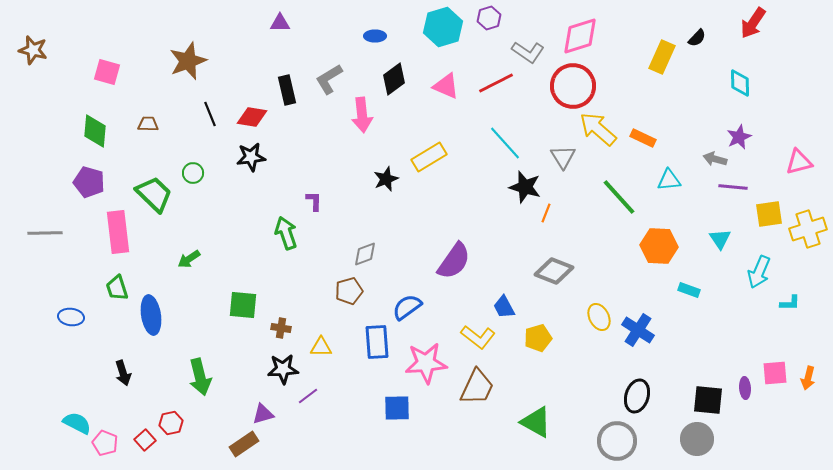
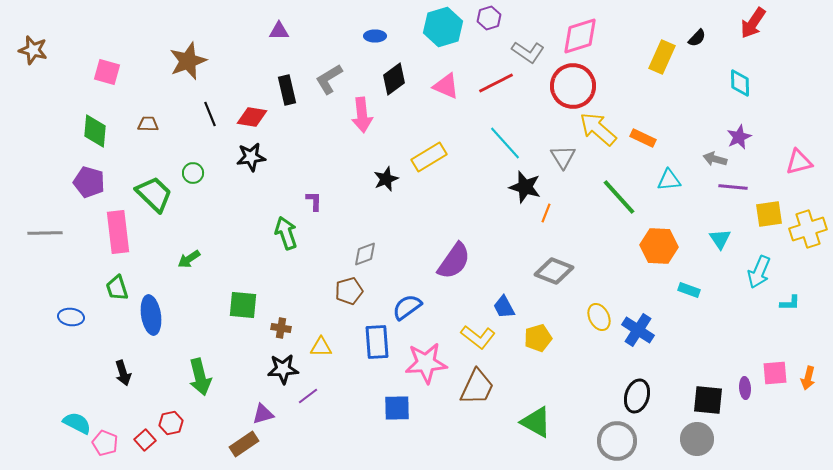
purple triangle at (280, 23): moved 1 px left, 8 px down
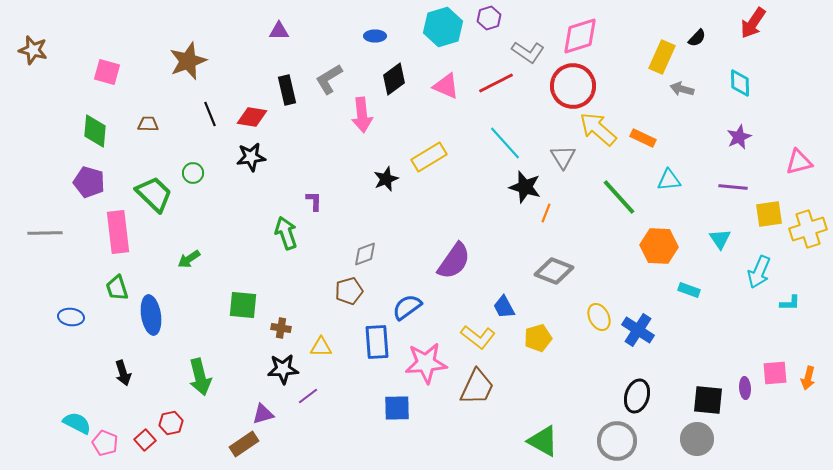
gray arrow at (715, 159): moved 33 px left, 70 px up
green triangle at (536, 422): moved 7 px right, 19 px down
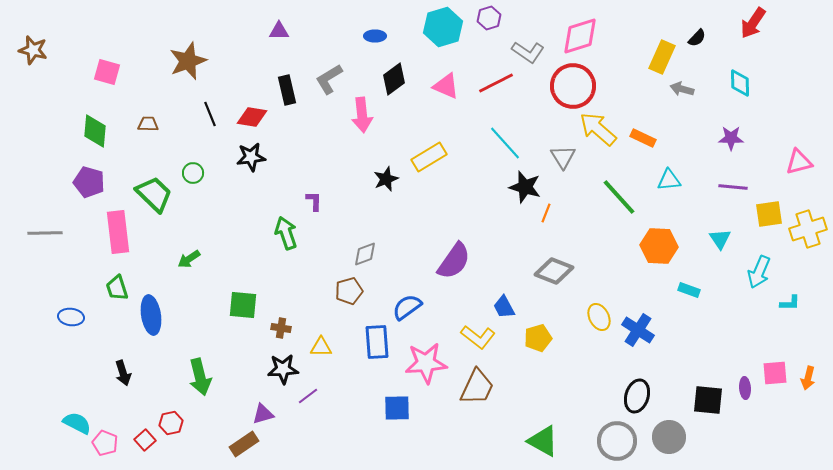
purple star at (739, 137): moved 8 px left, 1 px down; rotated 25 degrees clockwise
gray circle at (697, 439): moved 28 px left, 2 px up
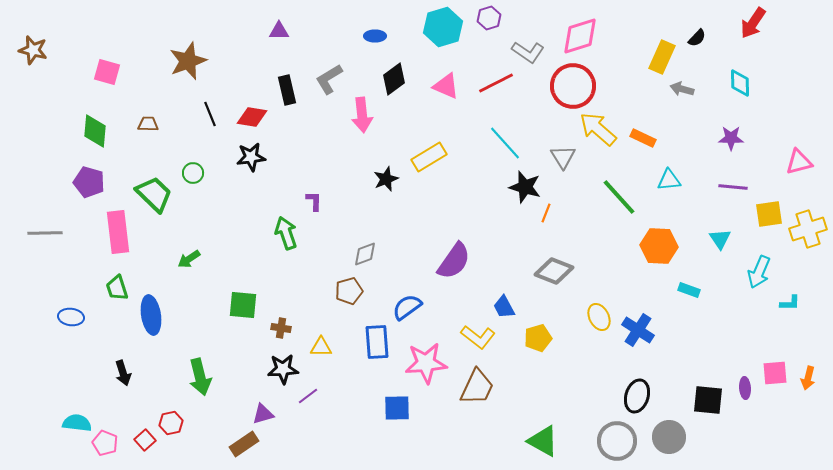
cyan semicircle at (77, 423): rotated 20 degrees counterclockwise
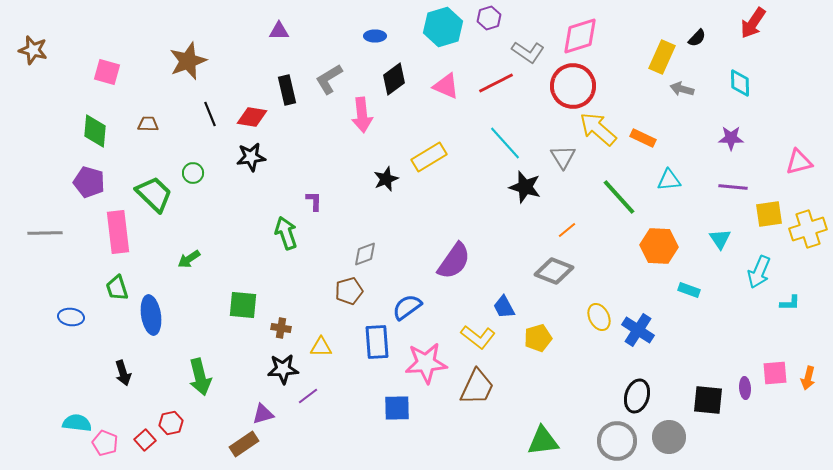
orange line at (546, 213): moved 21 px right, 17 px down; rotated 30 degrees clockwise
green triangle at (543, 441): rotated 36 degrees counterclockwise
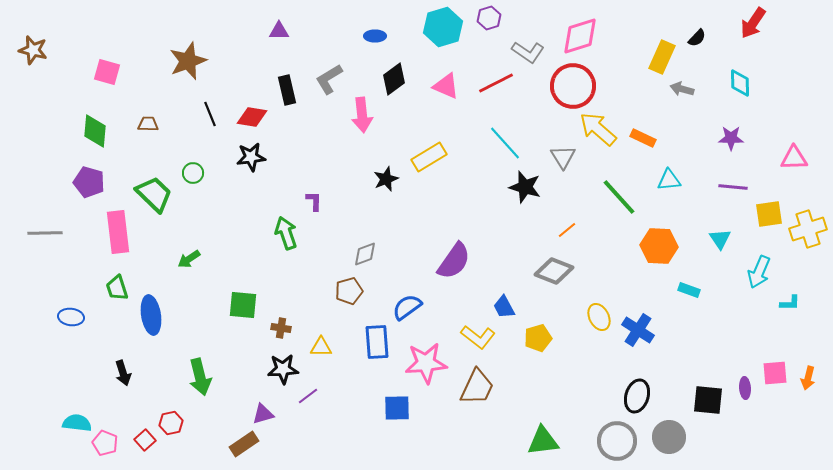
pink triangle at (799, 162): moved 5 px left, 4 px up; rotated 12 degrees clockwise
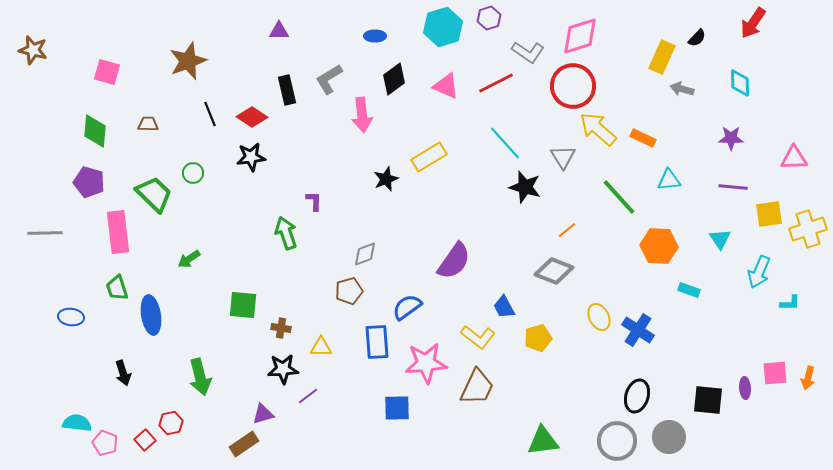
red diamond at (252, 117): rotated 24 degrees clockwise
